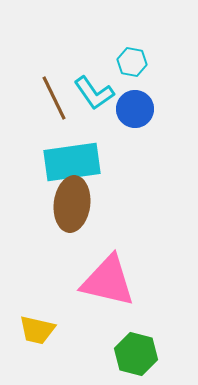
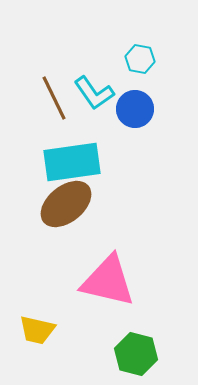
cyan hexagon: moved 8 px right, 3 px up
brown ellipse: moved 6 px left; rotated 44 degrees clockwise
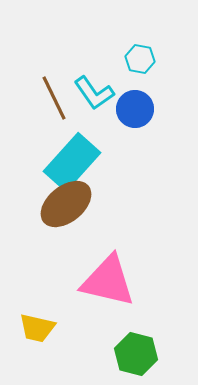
cyan rectangle: rotated 40 degrees counterclockwise
yellow trapezoid: moved 2 px up
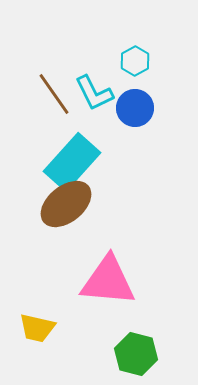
cyan hexagon: moved 5 px left, 2 px down; rotated 20 degrees clockwise
cyan L-shape: rotated 9 degrees clockwise
brown line: moved 4 px up; rotated 9 degrees counterclockwise
blue circle: moved 1 px up
pink triangle: rotated 8 degrees counterclockwise
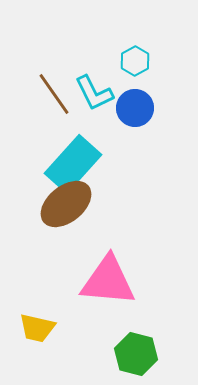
cyan rectangle: moved 1 px right, 2 px down
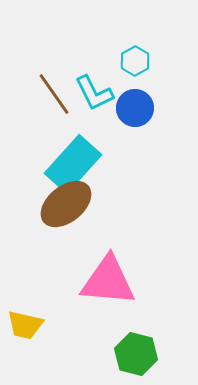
yellow trapezoid: moved 12 px left, 3 px up
